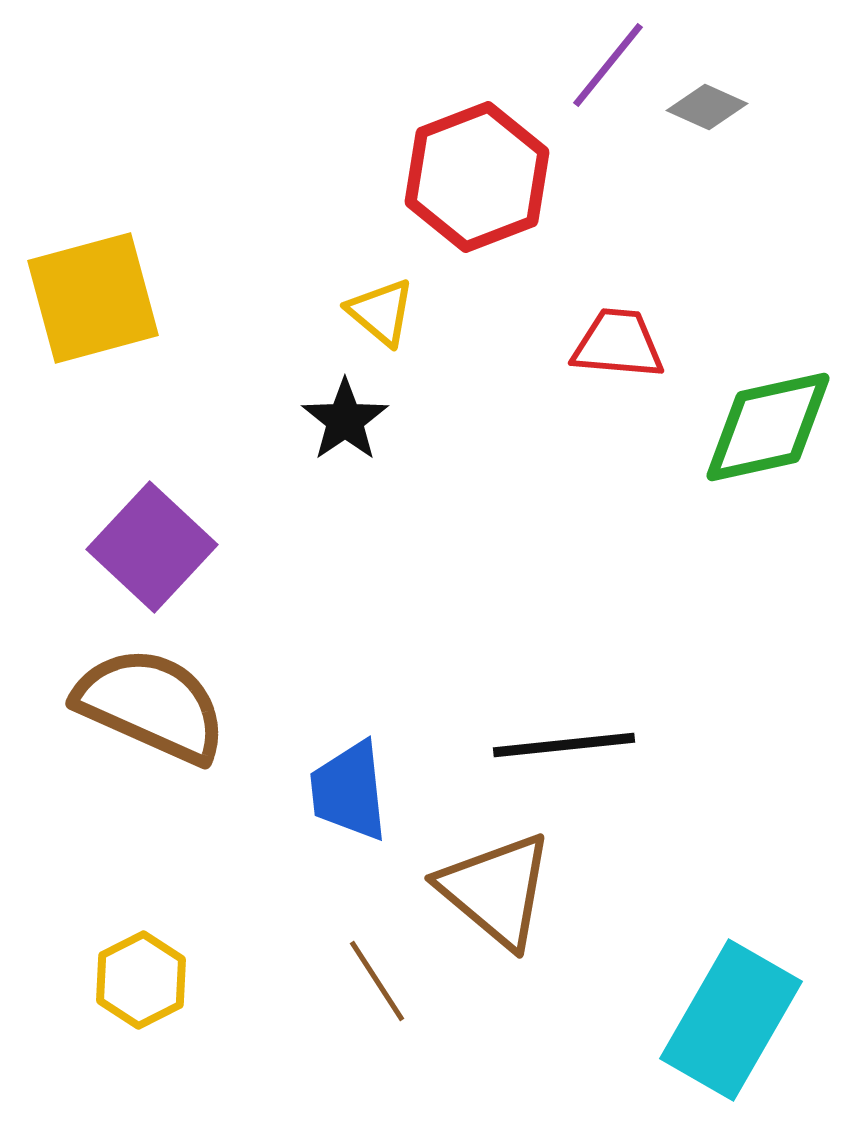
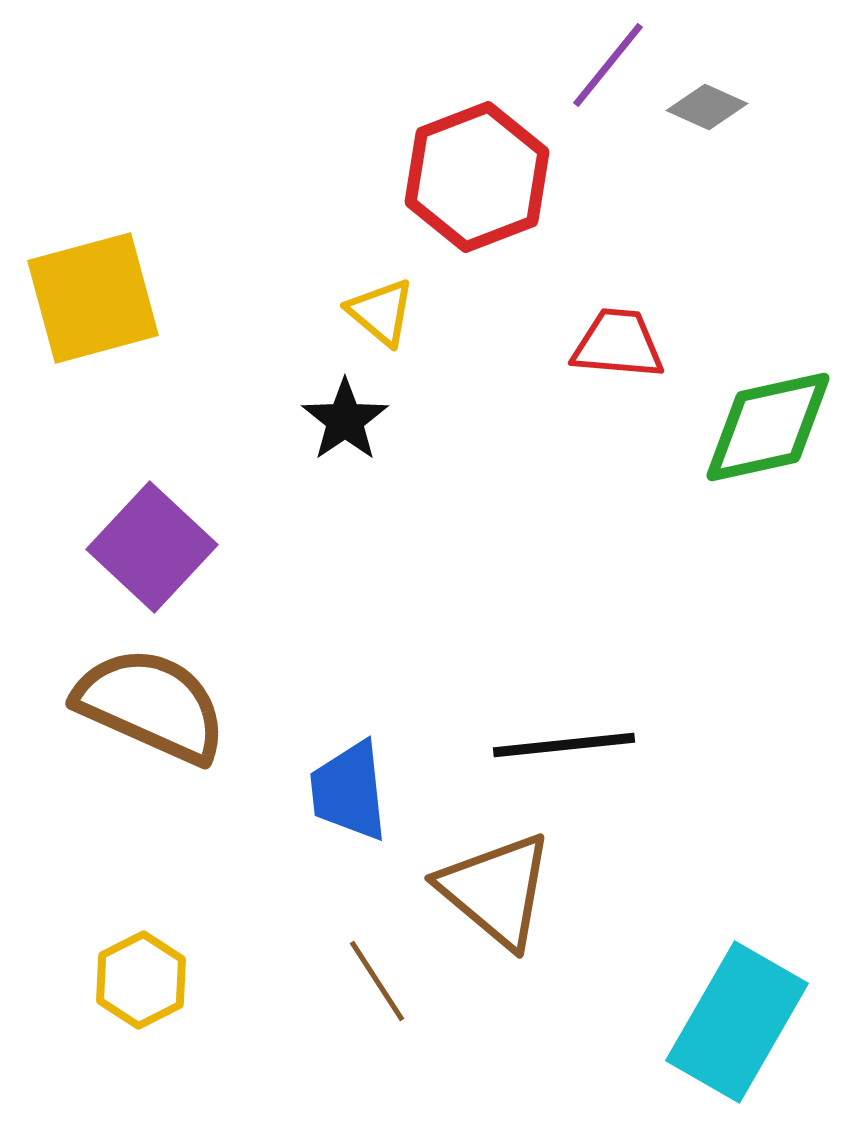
cyan rectangle: moved 6 px right, 2 px down
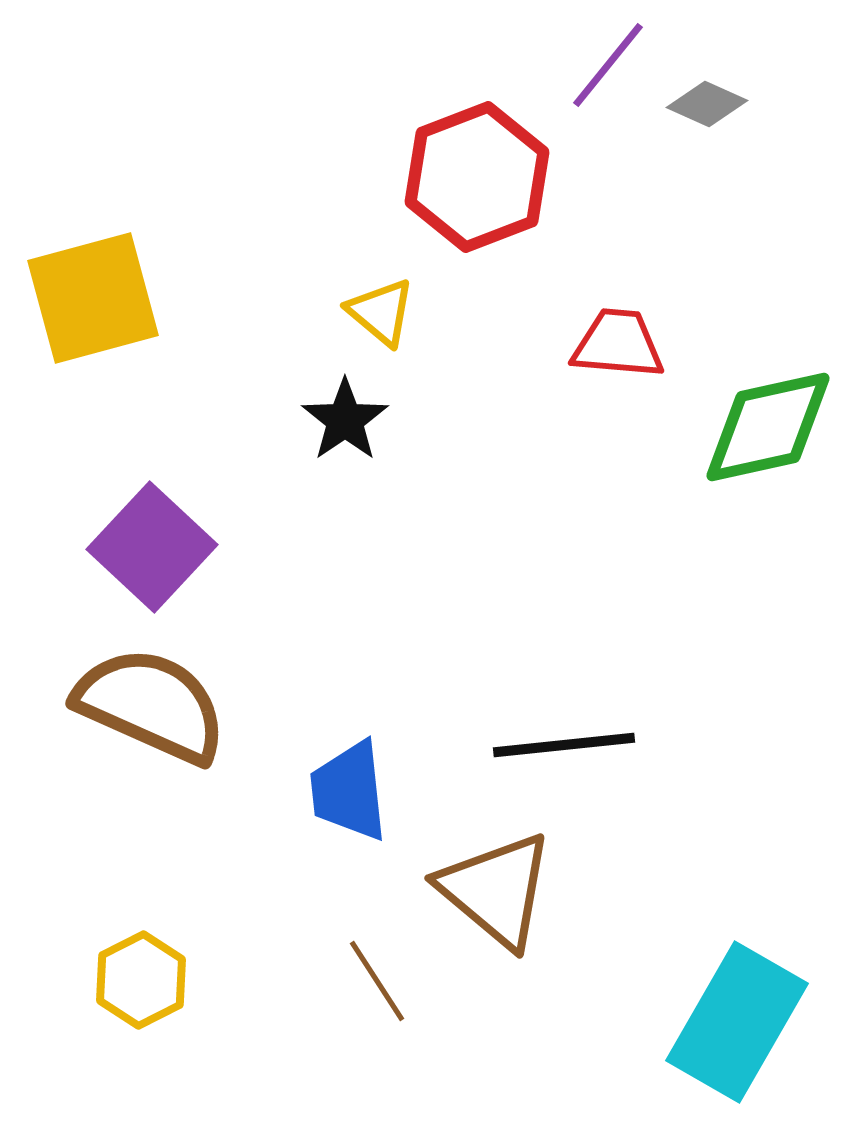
gray diamond: moved 3 px up
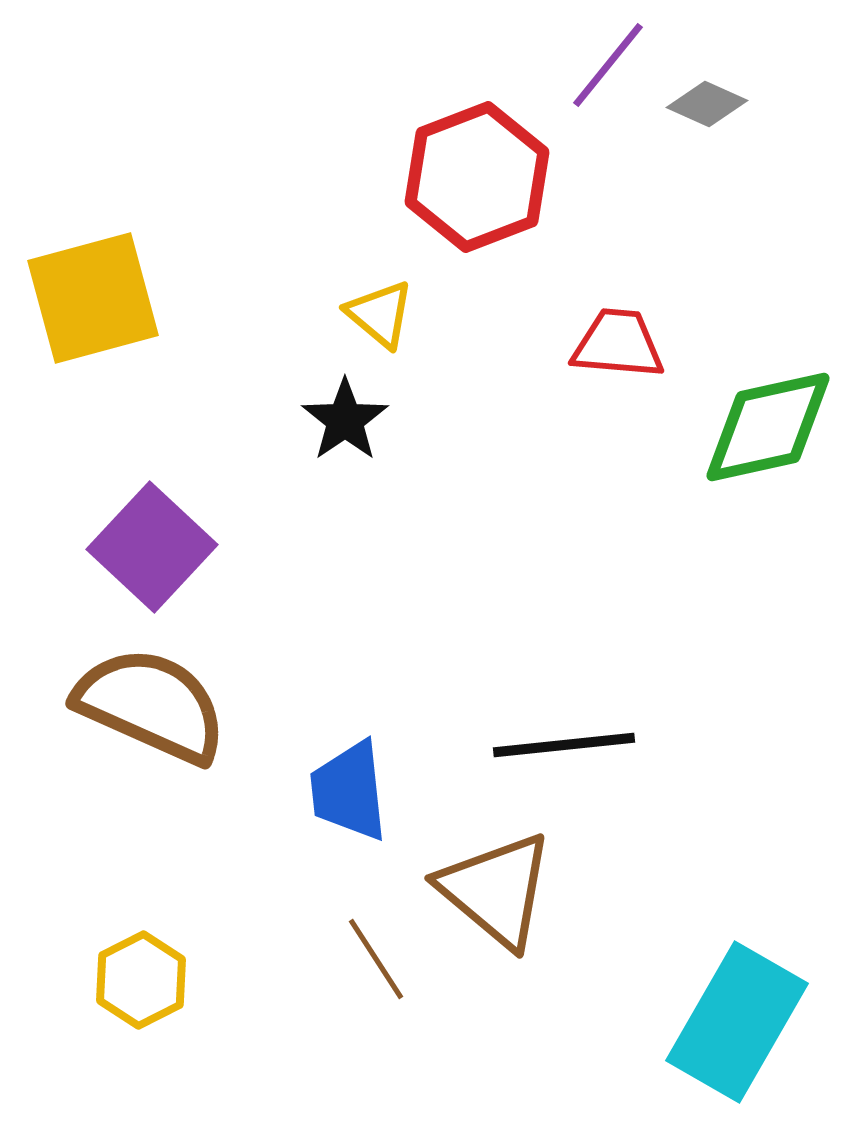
yellow triangle: moved 1 px left, 2 px down
brown line: moved 1 px left, 22 px up
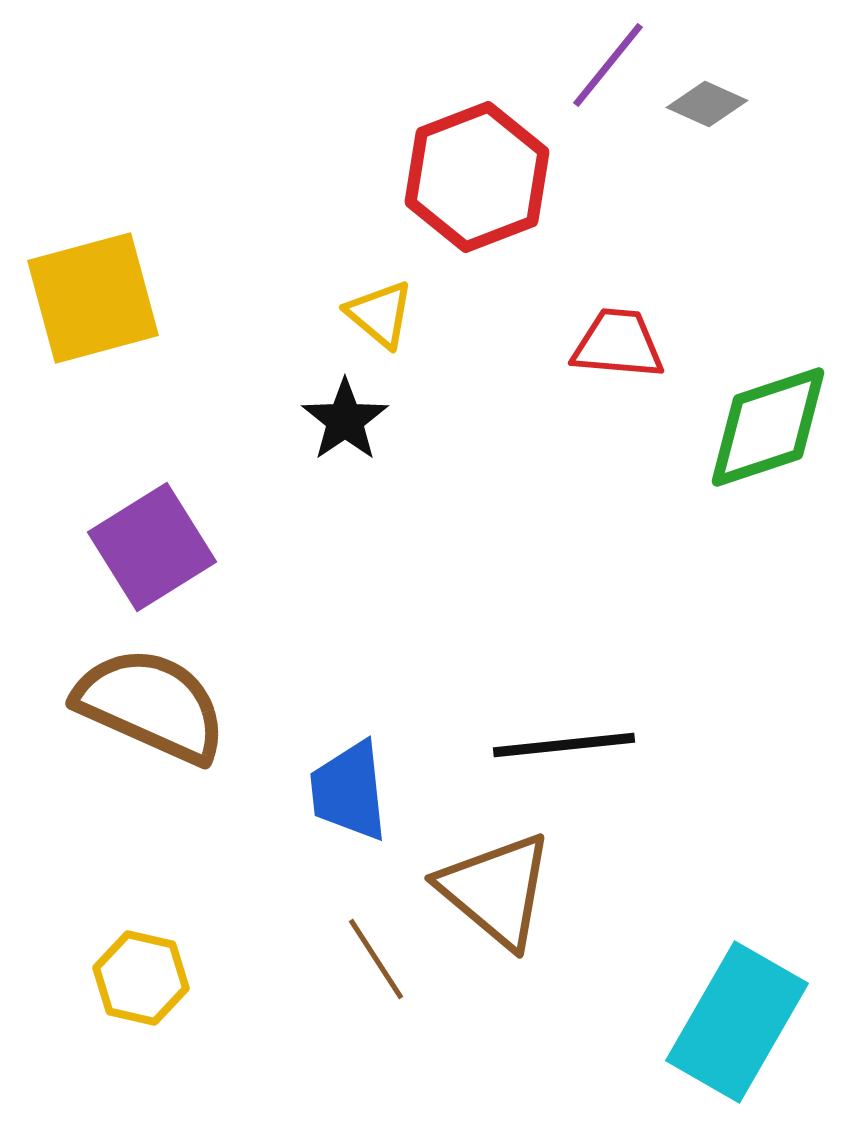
green diamond: rotated 6 degrees counterclockwise
purple square: rotated 15 degrees clockwise
yellow hexagon: moved 2 px up; rotated 20 degrees counterclockwise
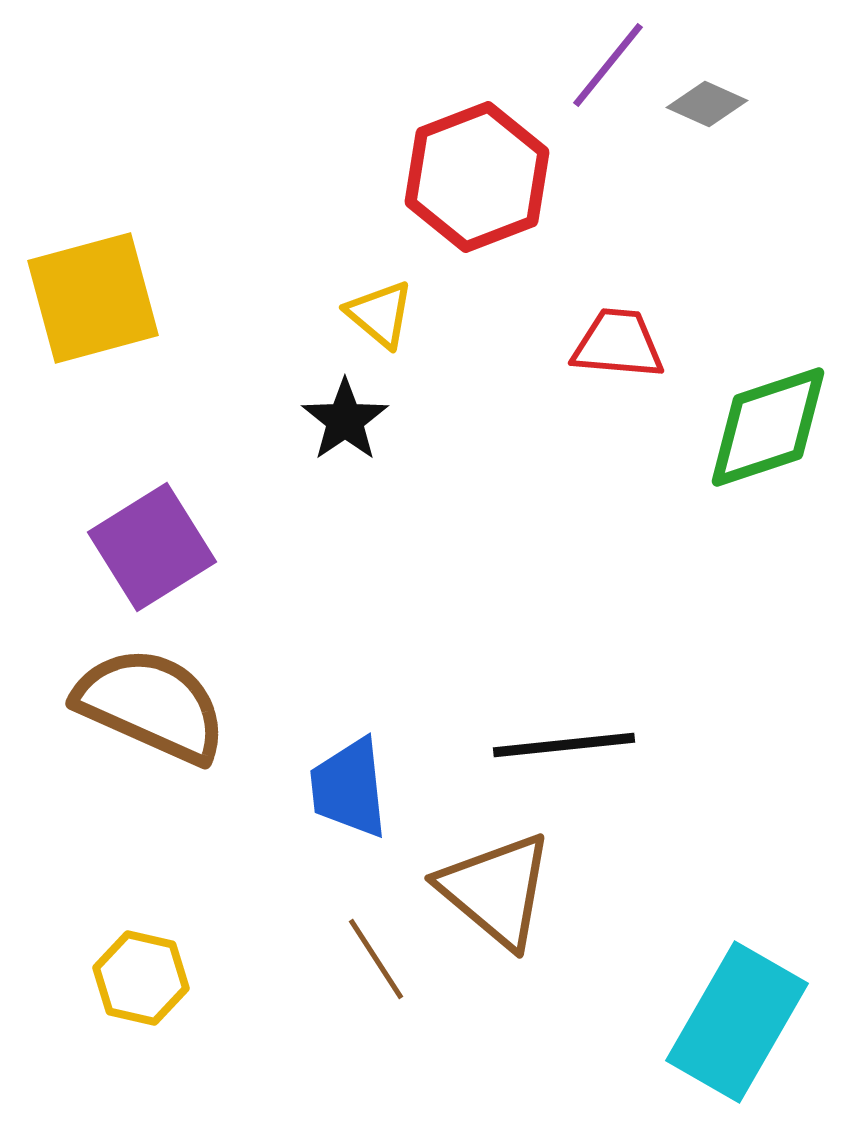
blue trapezoid: moved 3 px up
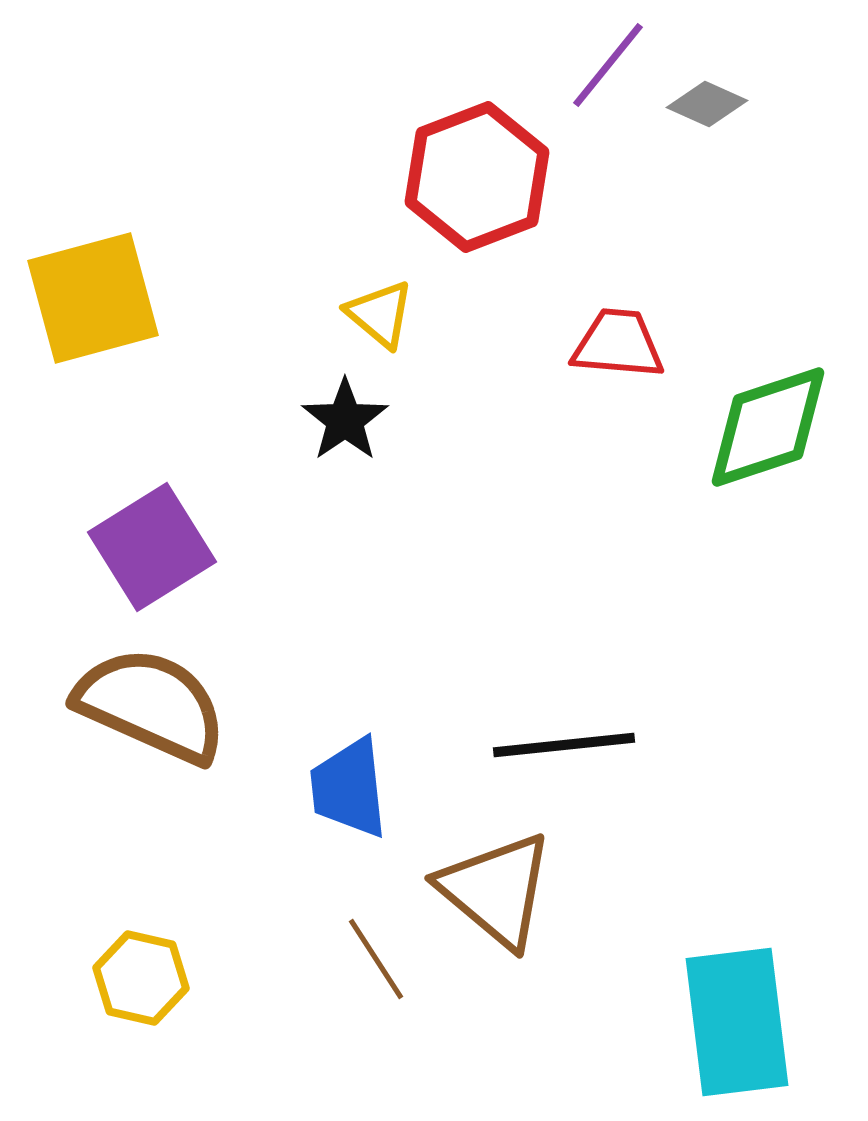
cyan rectangle: rotated 37 degrees counterclockwise
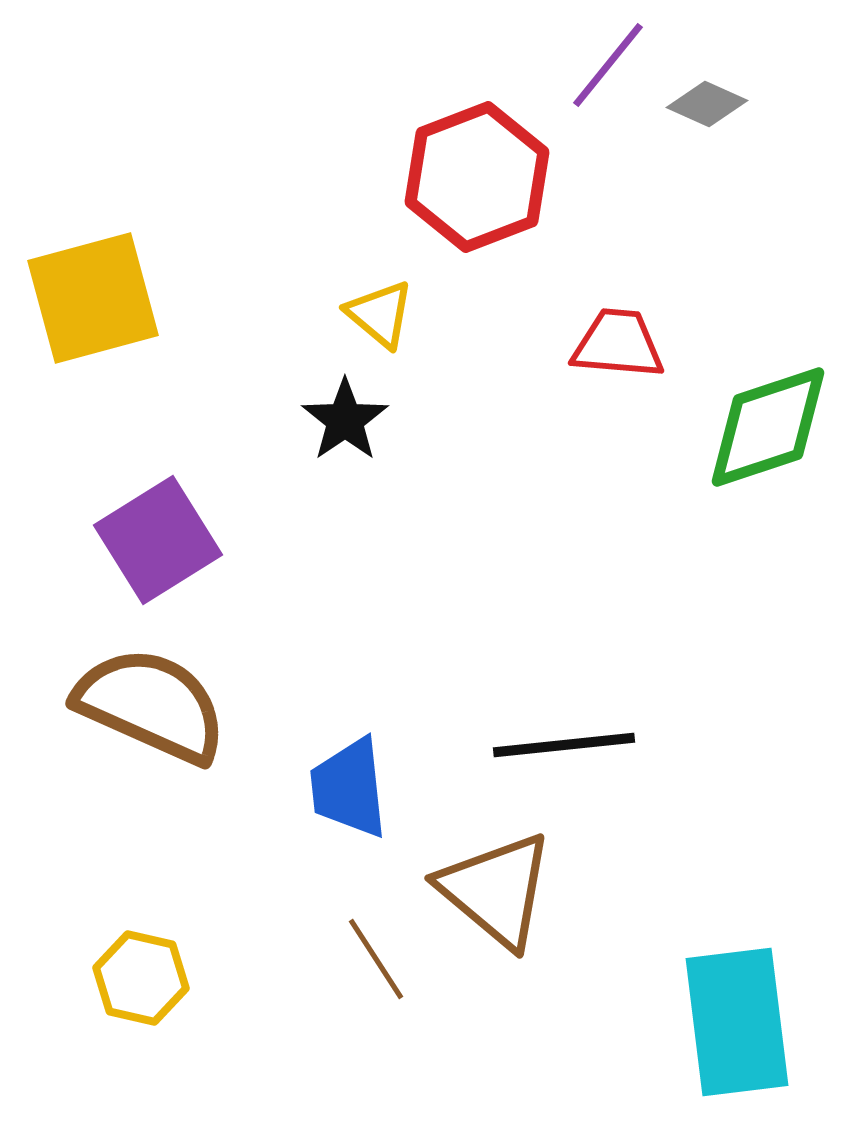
purple square: moved 6 px right, 7 px up
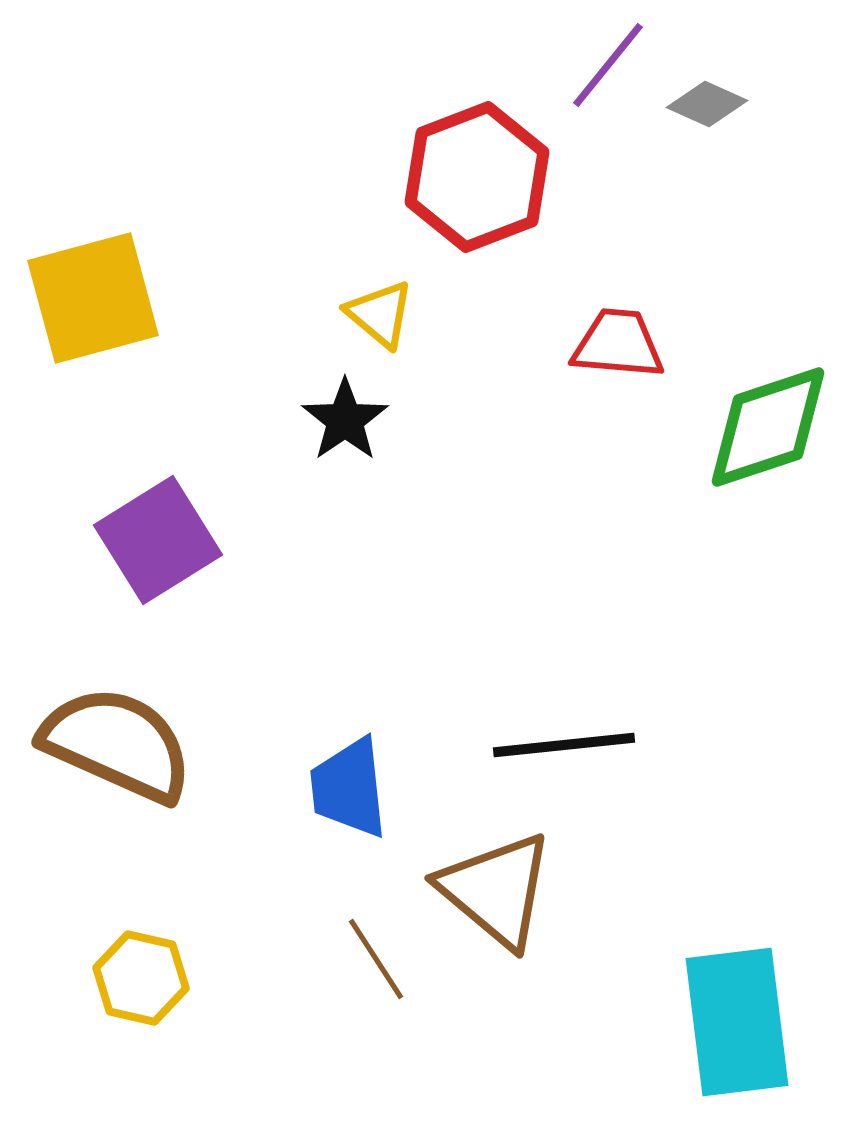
brown semicircle: moved 34 px left, 39 px down
